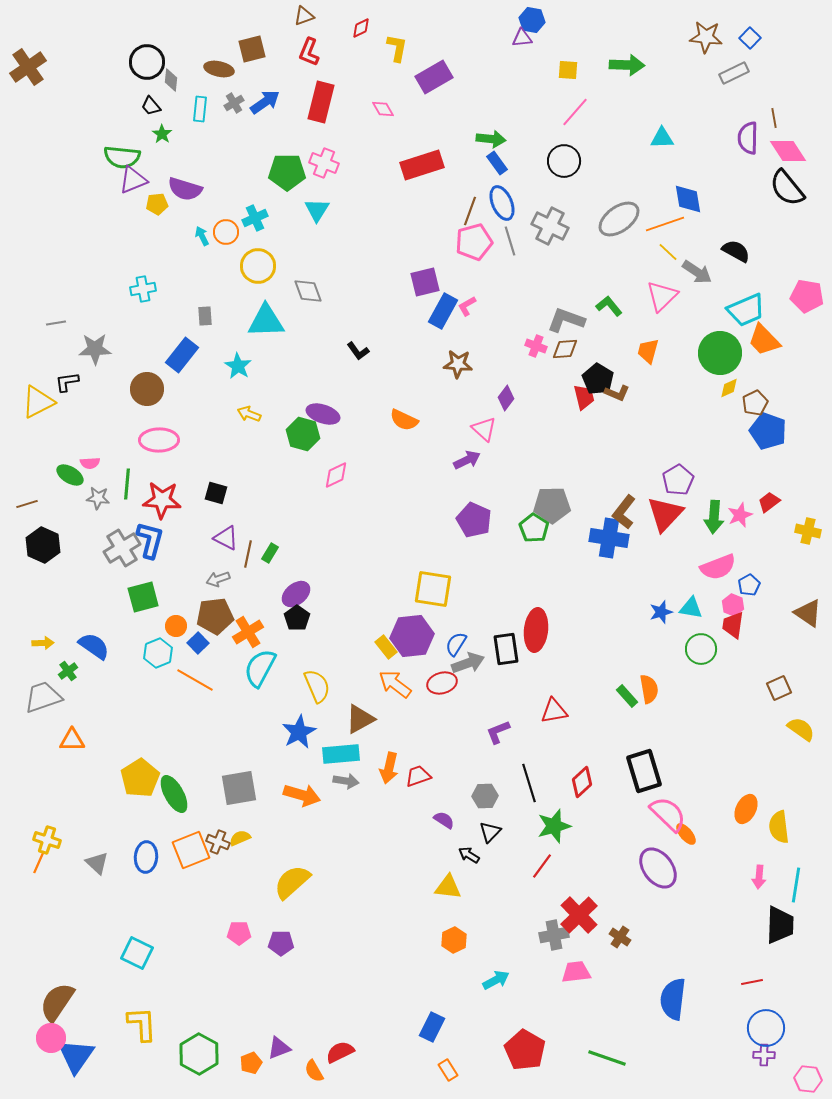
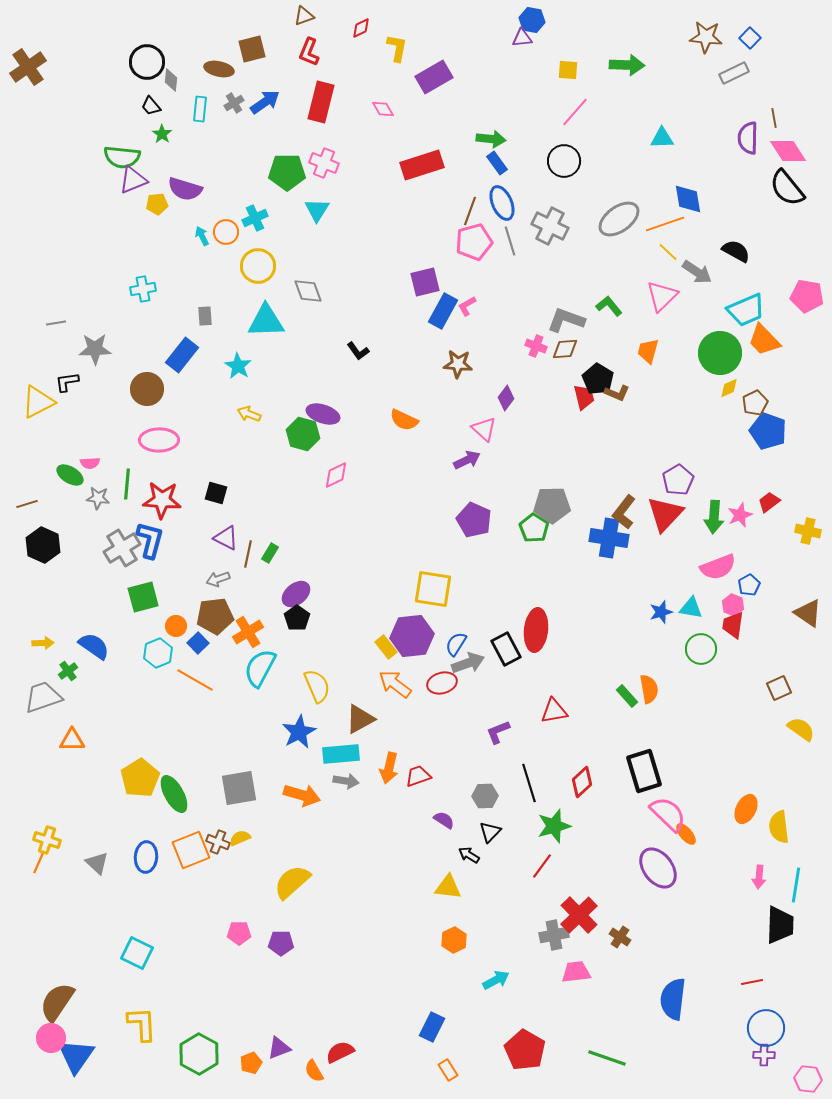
black rectangle at (506, 649): rotated 20 degrees counterclockwise
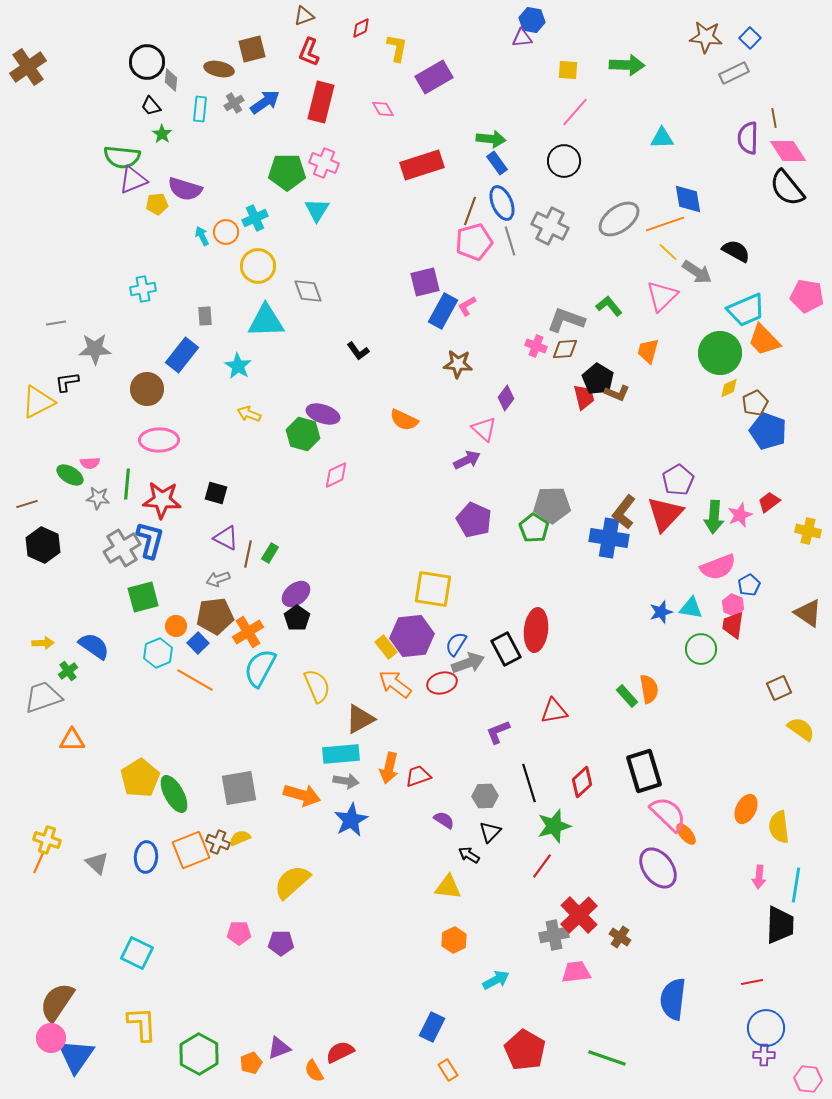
blue star at (299, 732): moved 52 px right, 88 px down
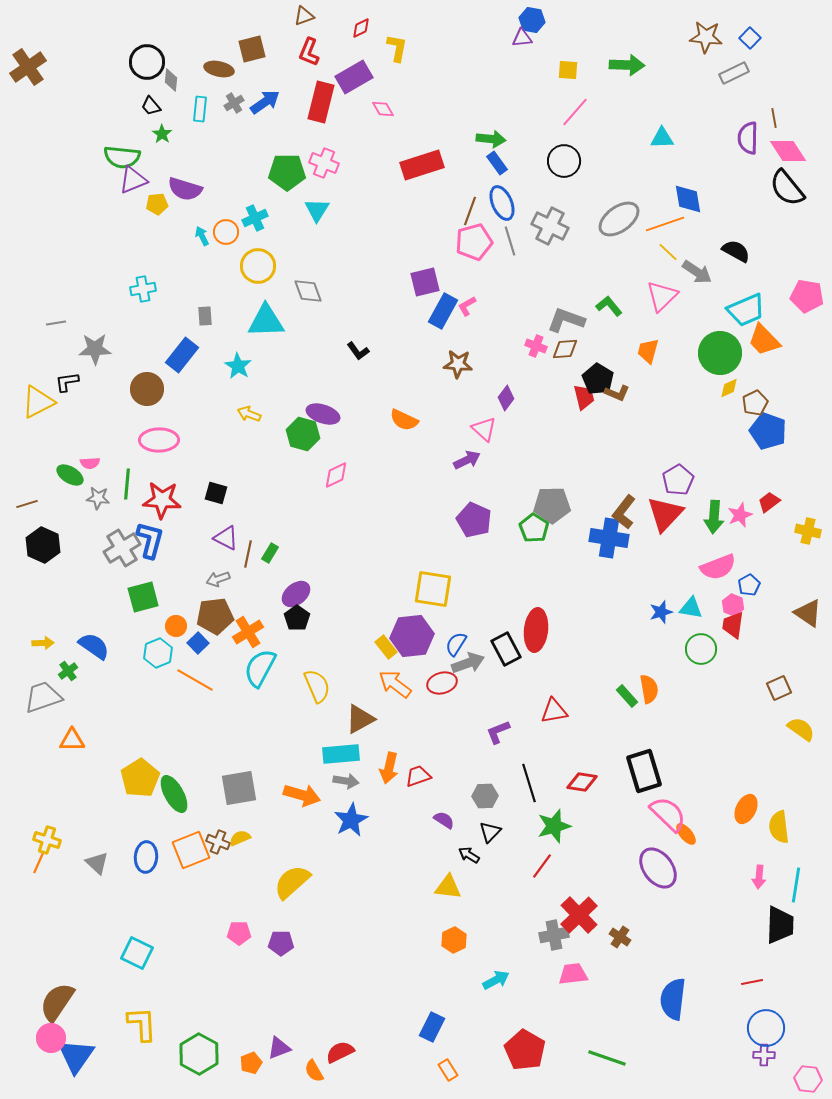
purple rectangle at (434, 77): moved 80 px left
red diamond at (582, 782): rotated 52 degrees clockwise
pink trapezoid at (576, 972): moved 3 px left, 2 px down
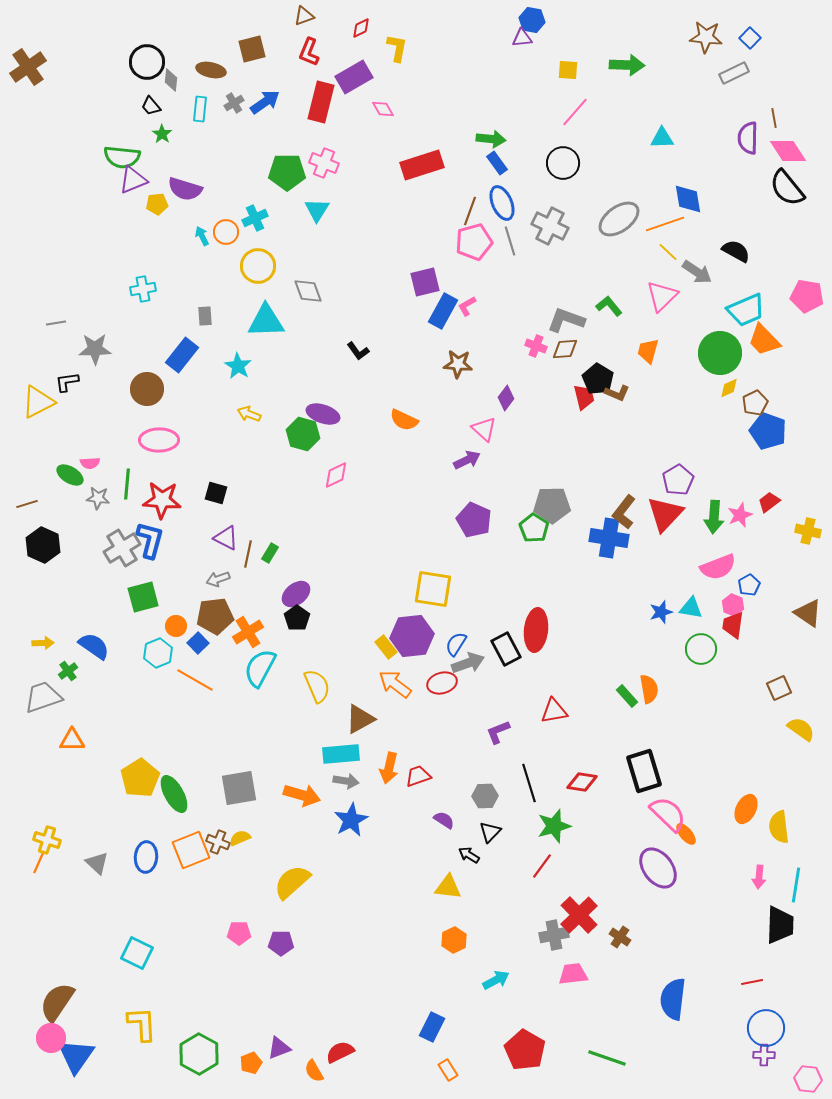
brown ellipse at (219, 69): moved 8 px left, 1 px down
black circle at (564, 161): moved 1 px left, 2 px down
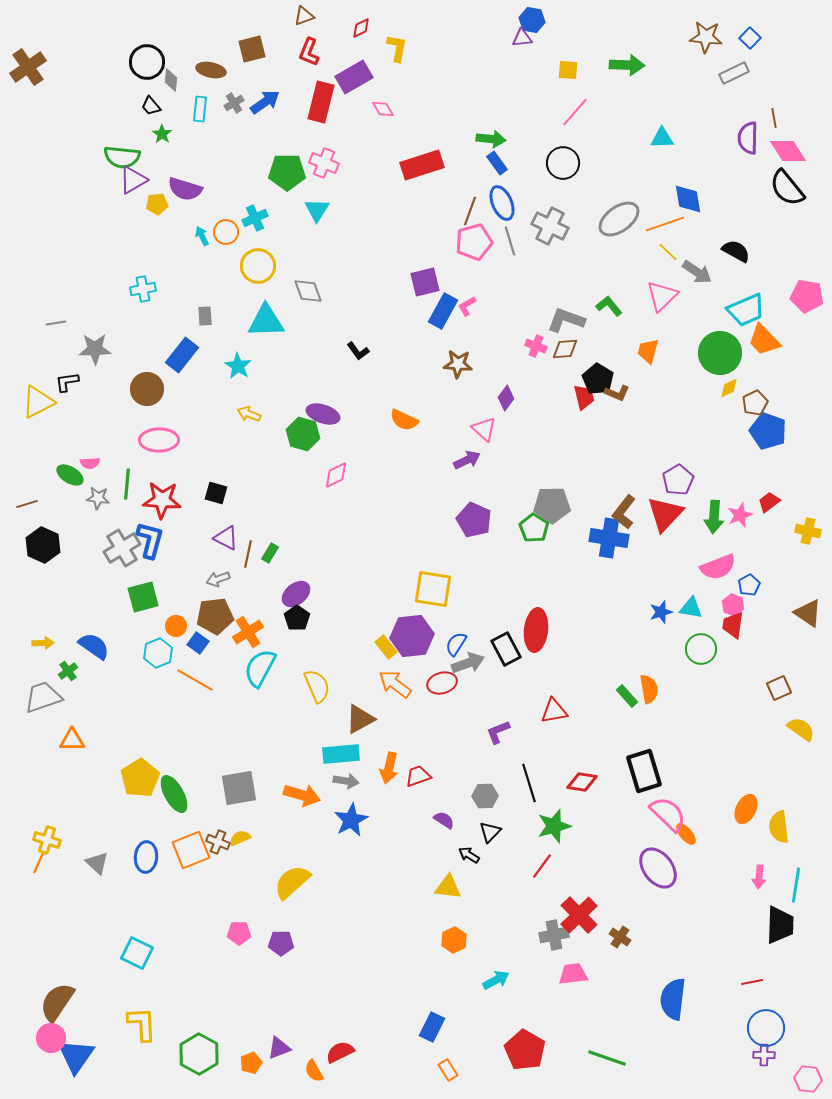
purple triangle at (133, 180): rotated 8 degrees counterclockwise
blue square at (198, 643): rotated 10 degrees counterclockwise
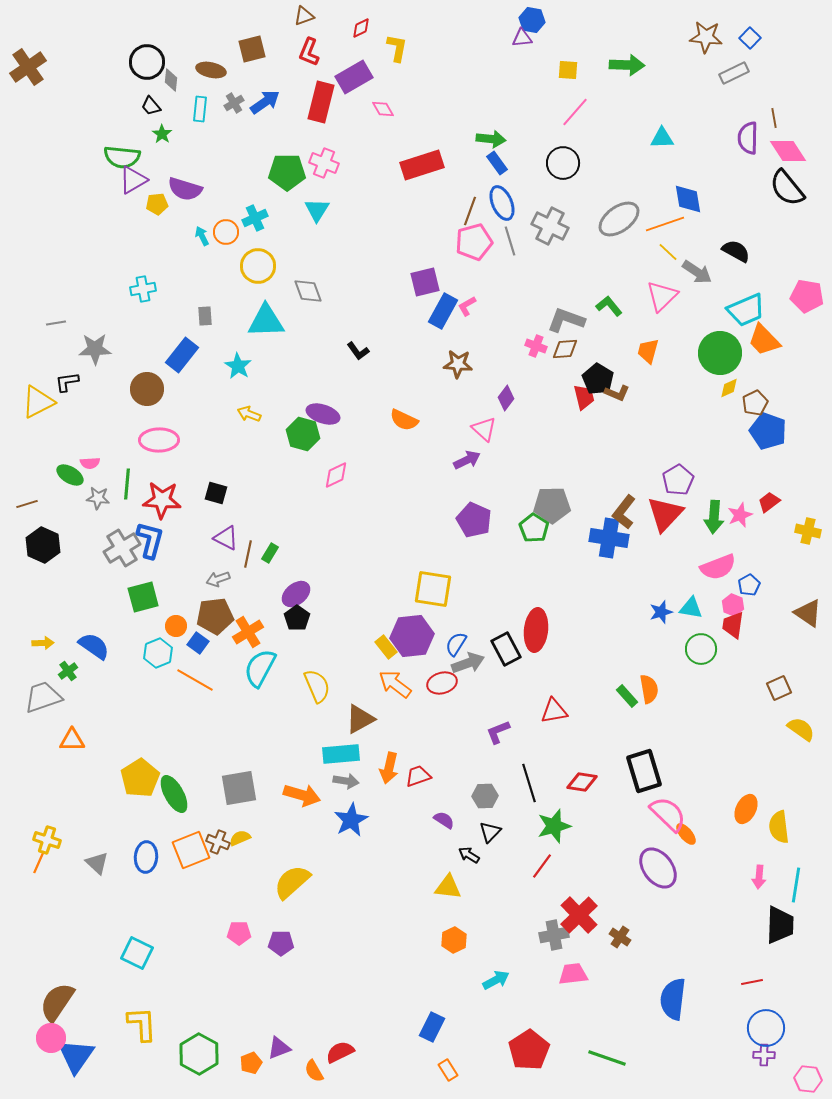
red pentagon at (525, 1050): moved 4 px right; rotated 9 degrees clockwise
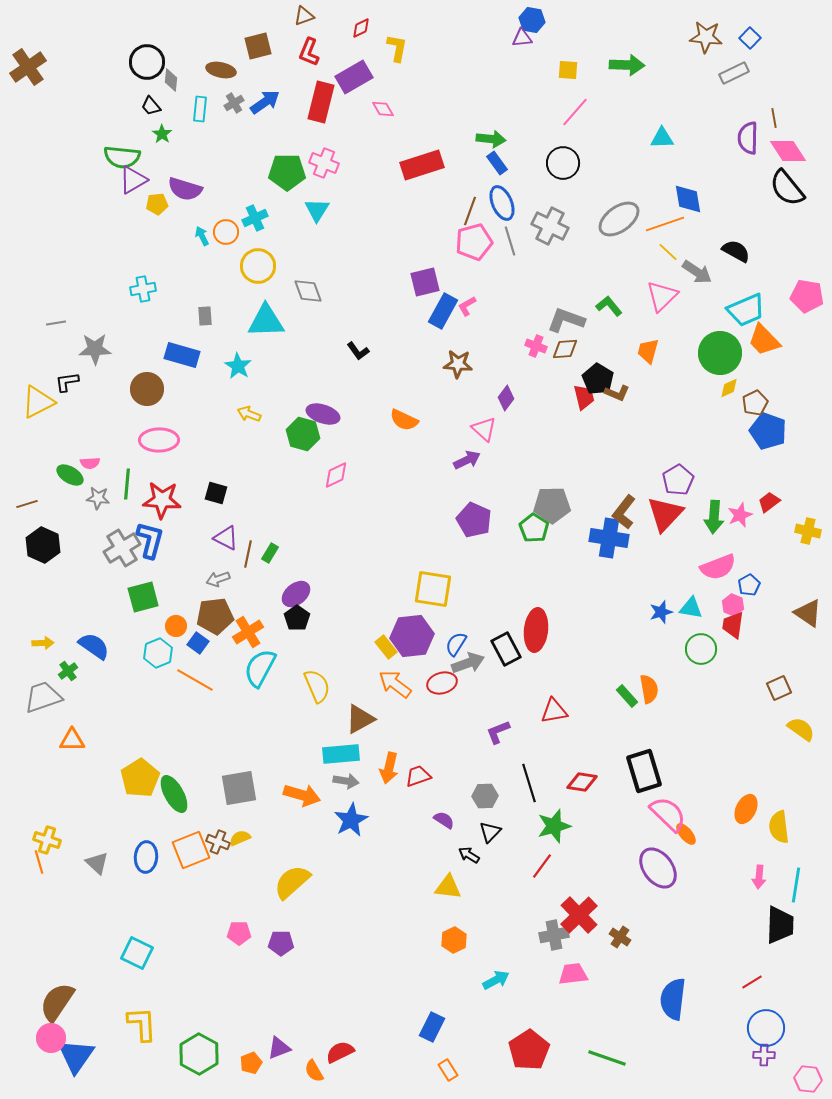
brown square at (252, 49): moved 6 px right, 3 px up
brown ellipse at (211, 70): moved 10 px right
blue rectangle at (182, 355): rotated 68 degrees clockwise
orange line at (39, 862): rotated 40 degrees counterclockwise
red line at (752, 982): rotated 20 degrees counterclockwise
